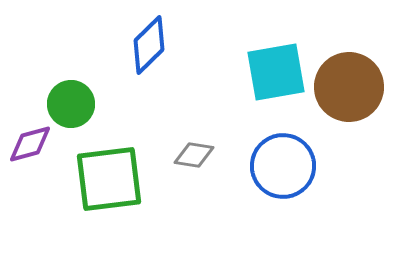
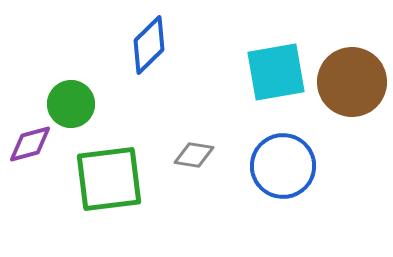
brown circle: moved 3 px right, 5 px up
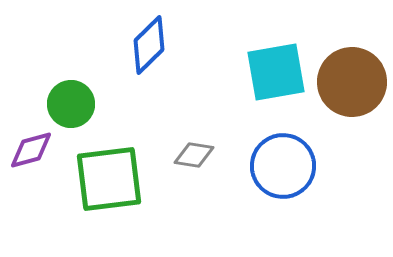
purple diamond: moved 1 px right, 6 px down
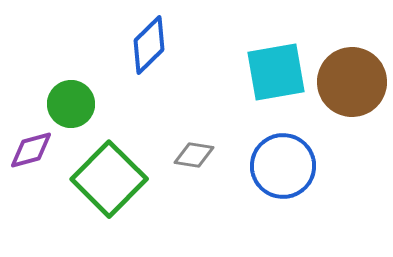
green square: rotated 38 degrees counterclockwise
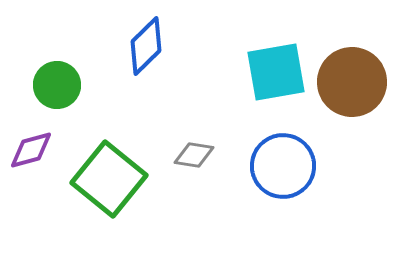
blue diamond: moved 3 px left, 1 px down
green circle: moved 14 px left, 19 px up
green square: rotated 6 degrees counterclockwise
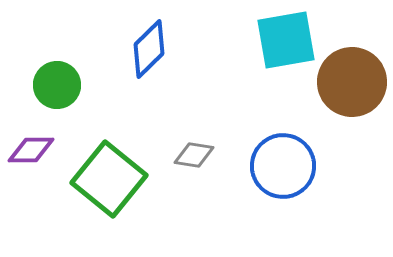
blue diamond: moved 3 px right, 3 px down
cyan square: moved 10 px right, 32 px up
purple diamond: rotated 15 degrees clockwise
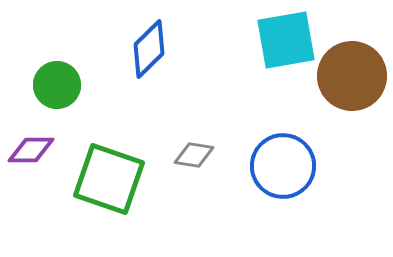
brown circle: moved 6 px up
green square: rotated 20 degrees counterclockwise
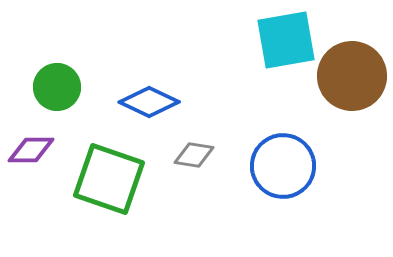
blue diamond: moved 53 px down; rotated 70 degrees clockwise
green circle: moved 2 px down
